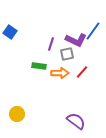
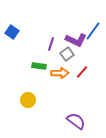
blue square: moved 2 px right
gray square: rotated 24 degrees counterclockwise
yellow circle: moved 11 px right, 14 px up
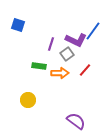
blue square: moved 6 px right, 7 px up; rotated 16 degrees counterclockwise
red line: moved 3 px right, 2 px up
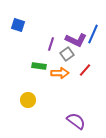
blue line: moved 3 px down; rotated 12 degrees counterclockwise
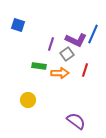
red line: rotated 24 degrees counterclockwise
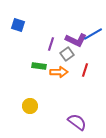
blue line: rotated 36 degrees clockwise
orange arrow: moved 1 px left, 1 px up
yellow circle: moved 2 px right, 6 px down
purple semicircle: moved 1 px right, 1 px down
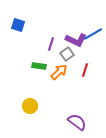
orange arrow: rotated 42 degrees counterclockwise
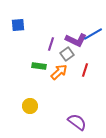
blue square: rotated 24 degrees counterclockwise
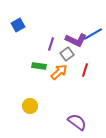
blue square: rotated 24 degrees counterclockwise
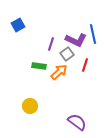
blue line: rotated 72 degrees counterclockwise
red line: moved 5 px up
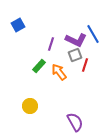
blue line: rotated 18 degrees counterclockwise
gray square: moved 8 px right, 1 px down; rotated 16 degrees clockwise
green rectangle: rotated 56 degrees counterclockwise
orange arrow: rotated 84 degrees counterclockwise
purple semicircle: moved 2 px left; rotated 24 degrees clockwise
